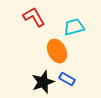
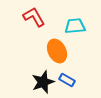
cyan trapezoid: moved 1 px right, 1 px up; rotated 10 degrees clockwise
blue rectangle: moved 1 px down
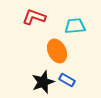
red L-shape: rotated 40 degrees counterclockwise
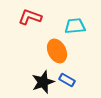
red L-shape: moved 4 px left
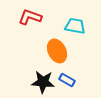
cyan trapezoid: rotated 15 degrees clockwise
black star: rotated 25 degrees clockwise
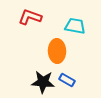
orange ellipse: rotated 25 degrees clockwise
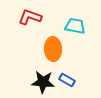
orange ellipse: moved 4 px left, 2 px up
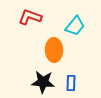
cyan trapezoid: rotated 120 degrees clockwise
orange ellipse: moved 1 px right, 1 px down
blue rectangle: moved 4 px right, 3 px down; rotated 63 degrees clockwise
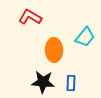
red L-shape: rotated 10 degrees clockwise
cyan trapezoid: moved 10 px right, 11 px down
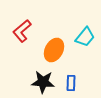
red L-shape: moved 8 px left, 14 px down; rotated 70 degrees counterclockwise
orange ellipse: rotated 30 degrees clockwise
